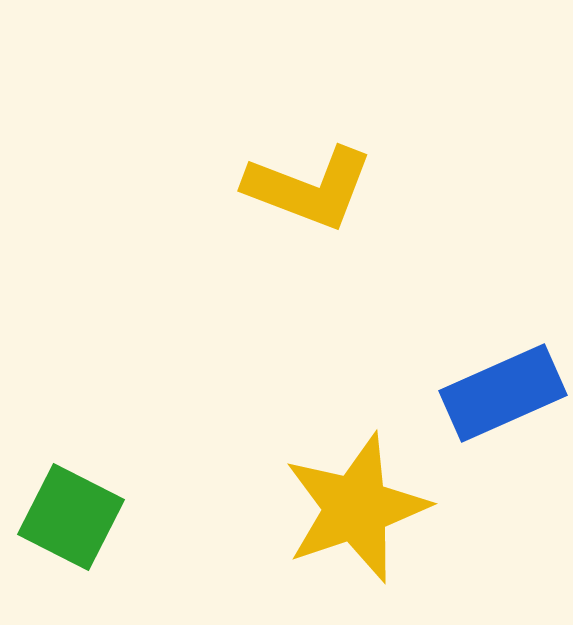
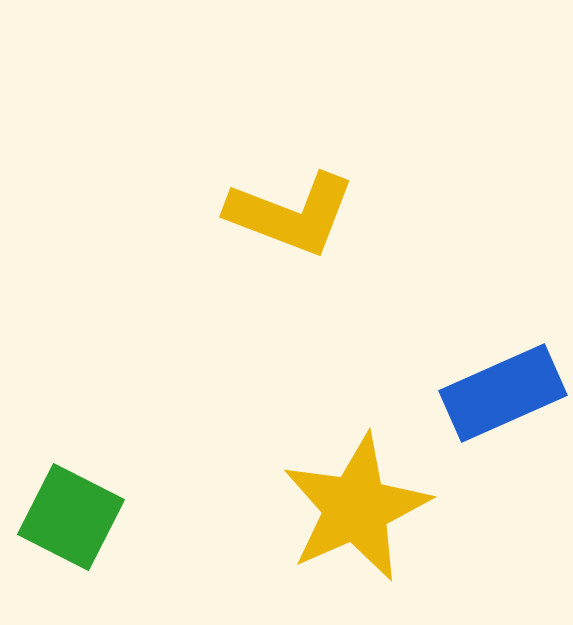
yellow L-shape: moved 18 px left, 26 px down
yellow star: rotated 5 degrees counterclockwise
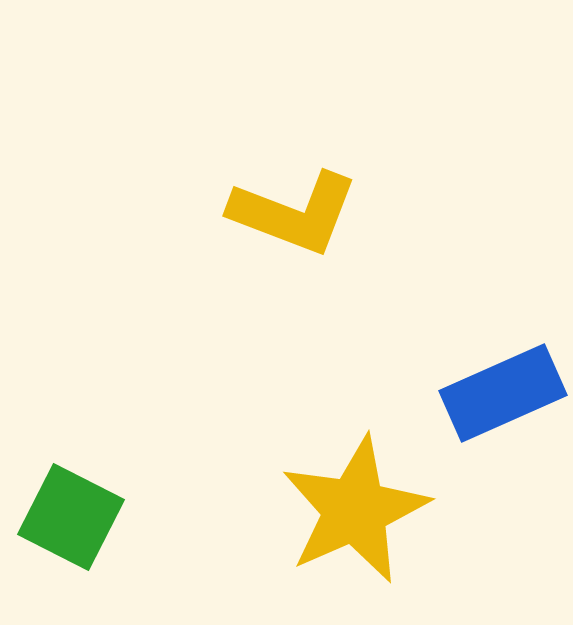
yellow L-shape: moved 3 px right, 1 px up
yellow star: moved 1 px left, 2 px down
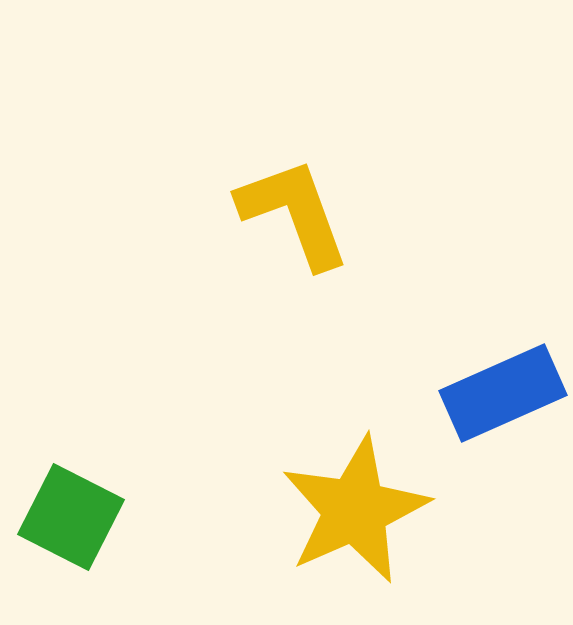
yellow L-shape: rotated 131 degrees counterclockwise
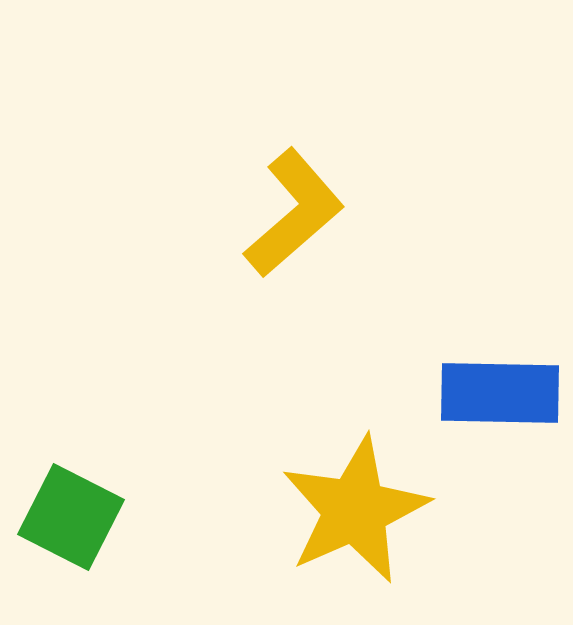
yellow L-shape: rotated 69 degrees clockwise
blue rectangle: moved 3 px left; rotated 25 degrees clockwise
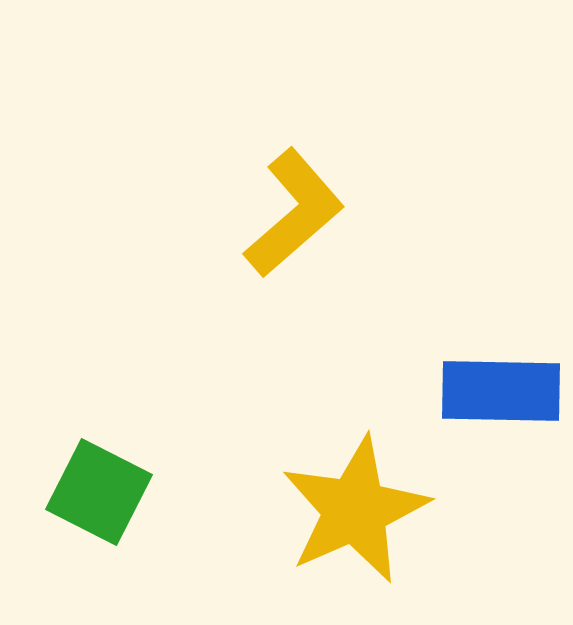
blue rectangle: moved 1 px right, 2 px up
green square: moved 28 px right, 25 px up
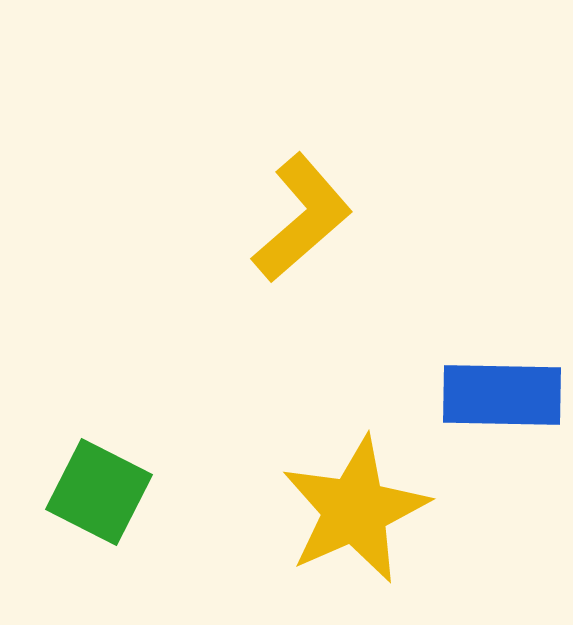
yellow L-shape: moved 8 px right, 5 px down
blue rectangle: moved 1 px right, 4 px down
